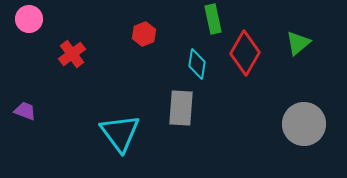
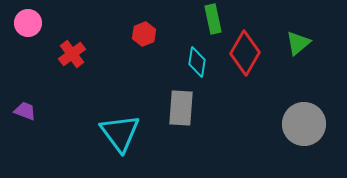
pink circle: moved 1 px left, 4 px down
cyan diamond: moved 2 px up
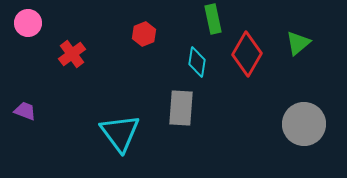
red diamond: moved 2 px right, 1 px down
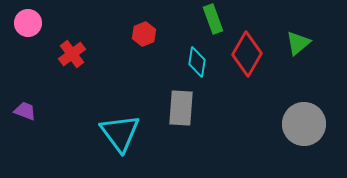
green rectangle: rotated 8 degrees counterclockwise
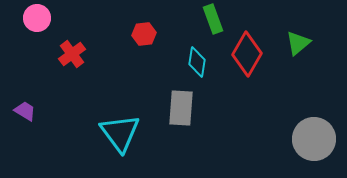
pink circle: moved 9 px right, 5 px up
red hexagon: rotated 15 degrees clockwise
purple trapezoid: rotated 10 degrees clockwise
gray circle: moved 10 px right, 15 px down
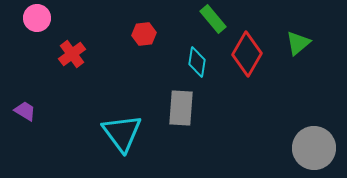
green rectangle: rotated 20 degrees counterclockwise
cyan triangle: moved 2 px right
gray circle: moved 9 px down
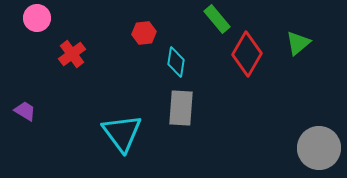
green rectangle: moved 4 px right
red hexagon: moved 1 px up
cyan diamond: moved 21 px left
gray circle: moved 5 px right
